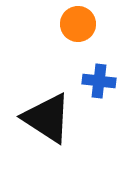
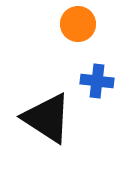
blue cross: moved 2 px left
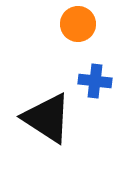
blue cross: moved 2 px left
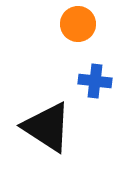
black triangle: moved 9 px down
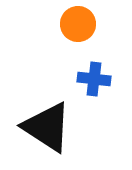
blue cross: moved 1 px left, 2 px up
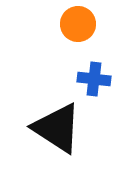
black triangle: moved 10 px right, 1 px down
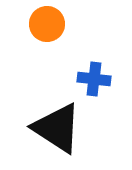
orange circle: moved 31 px left
